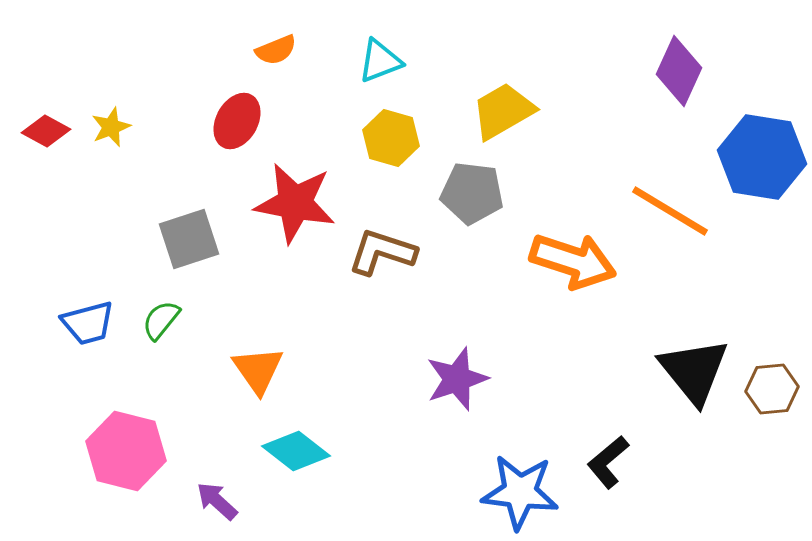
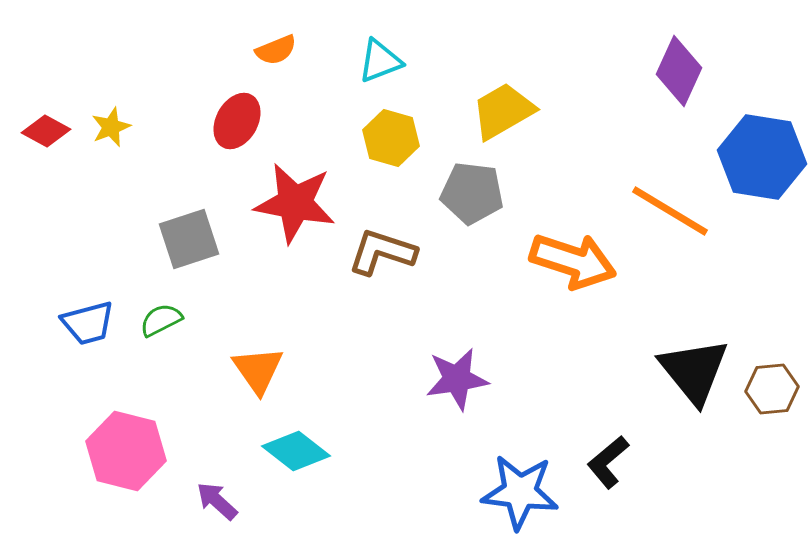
green semicircle: rotated 24 degrees clockwise
purple star: rotated 10 degrees clockwise
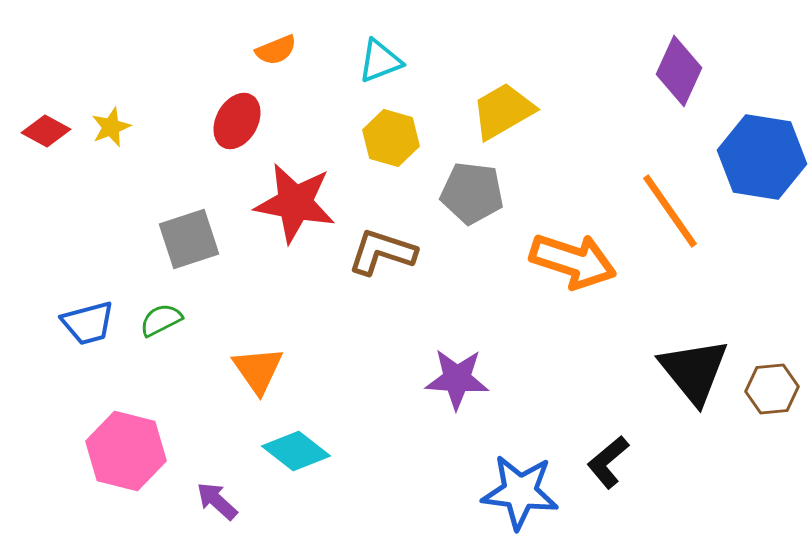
orange line: rotated 24 degrees clockwise
purple star: rotated 12 degrees clockwise
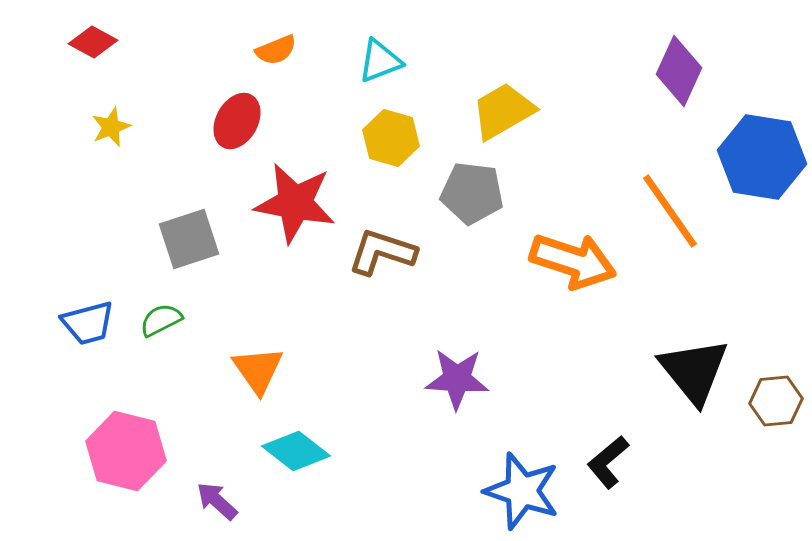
red diamond: moved 47 px right, 89 px up
brown hexagon: moved 4 px right, 12 px down
blue star: moved 2 px right, 1 px up; rotated 12 degrees clockwise
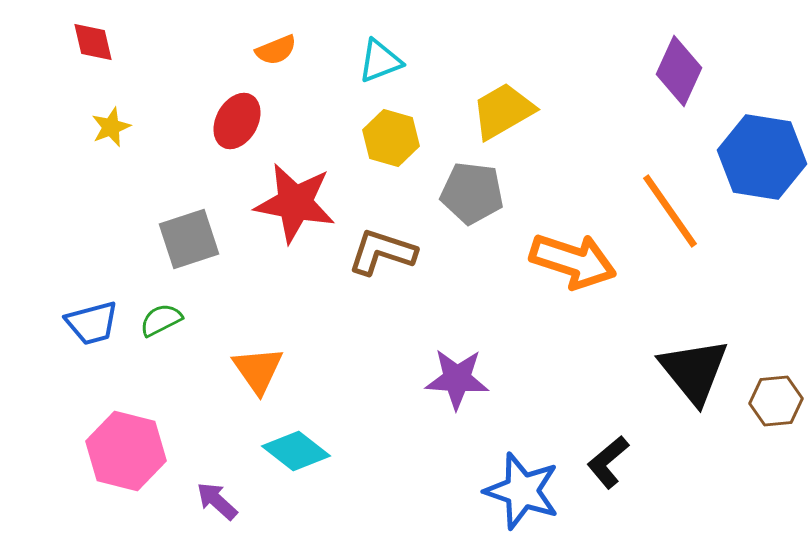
red diamond: rotated 48 degrees clockwise
blue trapezoid: moved 4 px right
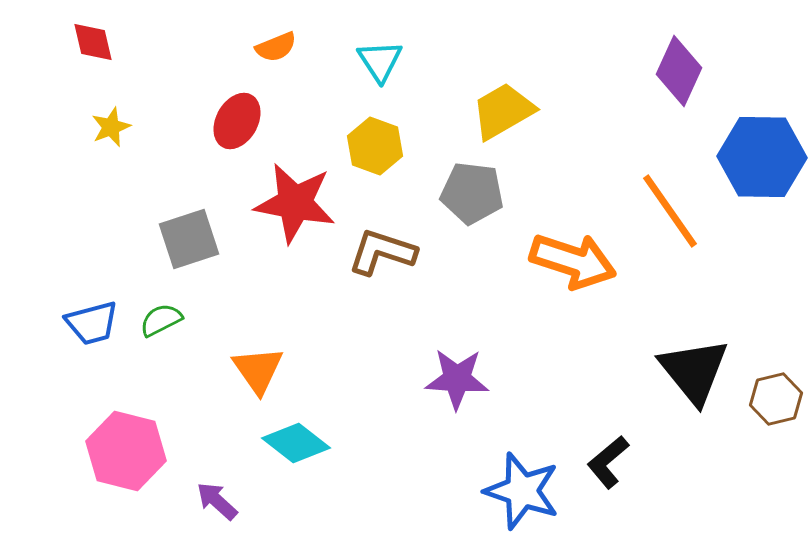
orange semicircle: moved 3 px up
cyan triangle: rotated 42 degrees counterclockwise
yellow hexagon: moved 16 px left, 8 px down; rotated 4 degrees clockwise
blue hexagon: rotated 8 degrees counterclockwise
brown hexagon: moved 2 px up; rotated 9 degrees counterclockwise
cyan diamond: moved 8 px up
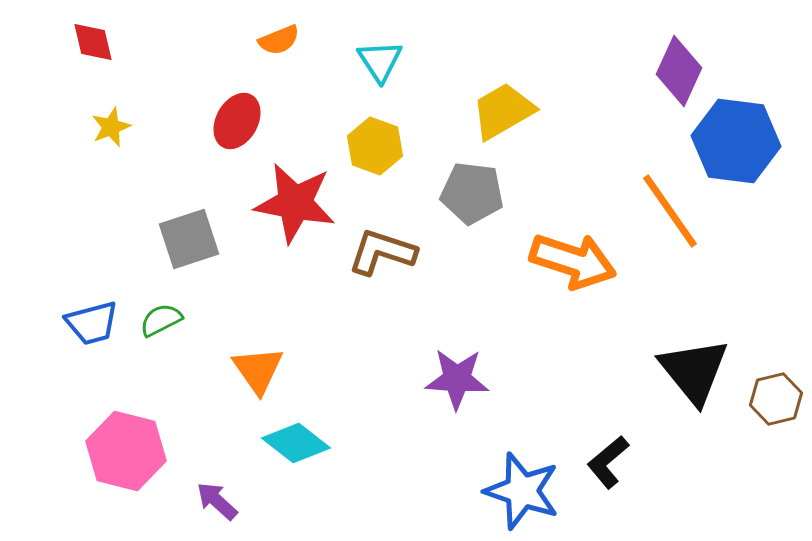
orange semicircle: moved 3 px right, 7 px up
blue hexagon: moved 26 px left, 16 px up; rotated 6 degrees clockwise
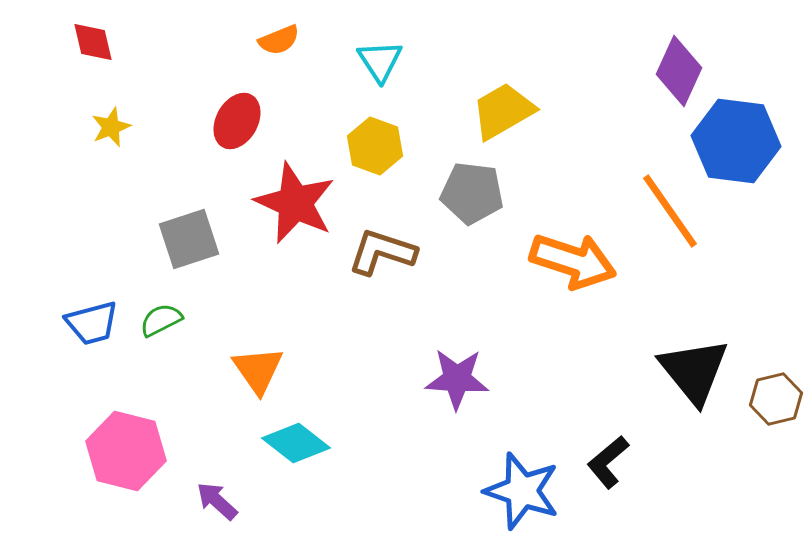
red star: rotated 14 degrees clockwise
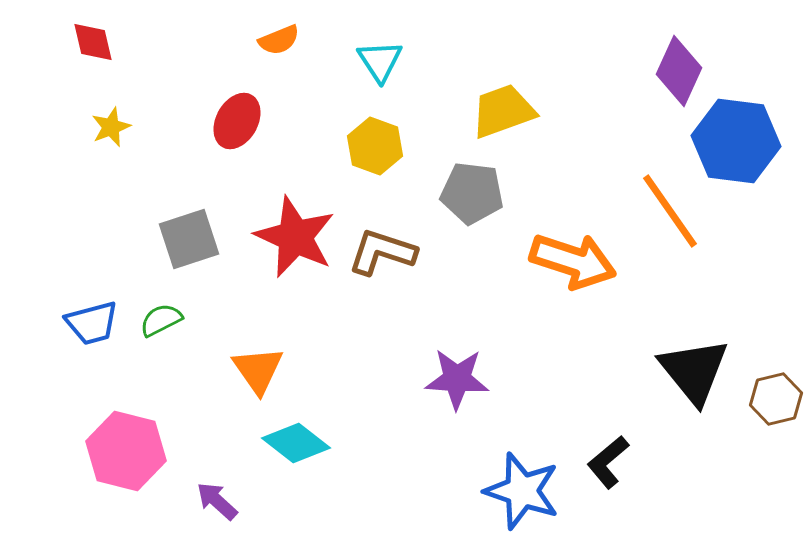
yellow trapezoid: rotated 10 degrees clockwise
red star: moved 34 px down
